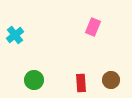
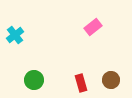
pink rectangle: rotated 30 degrees clockwise
red rectangle: rotated 12 degrees counterclockwise
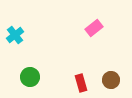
pink rectangle: moved 1 px right, 1 px down
green circle: moved 4 px left, 3 px up
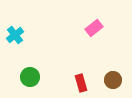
brown circle: moved 2 px right
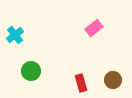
green circle: moved 1 px right, 6 px up
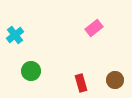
brown circle: moved 2 px right
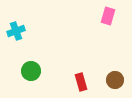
pink rectangle: moved 14 px right, 12 px up; rotated 36 degrees counterclockwise
cyan cross: moved 1 px right, 4 px up; rotated 18 degrees clockwise
red rectangle: moved 1 px up
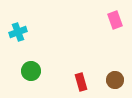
pink rectangle: moved 7 px right, 4 px down; rotated 36 degrees counterclockwise
cyan cross: moved 2 px right, 1 px down
